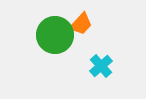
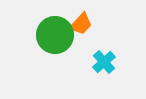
cyan cross: moved 3 px right, 4 px up
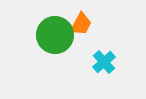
orange trapezoid: rotated 15 degrees counterclockwise
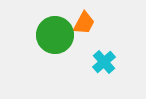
orange trapezoid: moved 3 px right, 1 px up
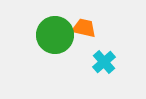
orange trapezoid: moved 5 px down; rotated 105 degrees counterclockwise
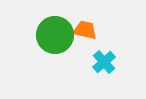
orange trapezoid: moved 1 px right, 2 px down
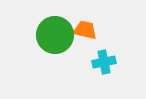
cyan cross: rotated 30 degrees clockwise
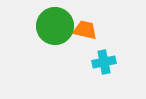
green circle: moved 9 px up
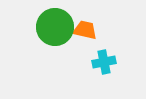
green circle: moved 1 px down
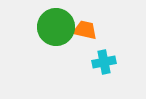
green circle: moved 1 px right
